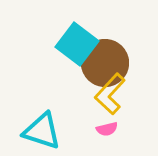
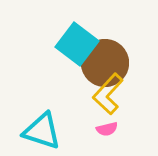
yellow L-shape: moved 2 px left
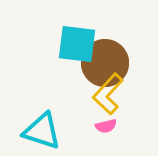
cyan square: rotated 30 degrees counterclockwise
pink semicircle: moved 1 px left, 3 px up
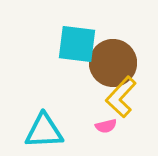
brown circle: moved 8 px right
yellow L-shape: moved 13 px right, 3 px down
cyan triangle: moved 2 px right; rotated 21 degrees counterclockwise
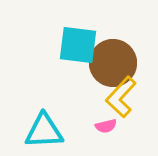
cyan square: moved 1 px right, 1 px down
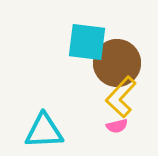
cyan square: moved 9 px right, 3 px up
brown circle: moved 4 px right
pink semicircle: moved 11 px right
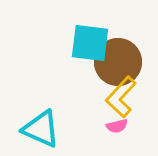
cyan square: moved 3 px right, 1 px down
brown circle: moved 1 px right, 1 px up
cyan triangle: moved 3 px left, 2 px up; rotated 27 degrees clockwise
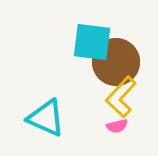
cyan square: moved 2 px right, 1 px up
brown circle: moved 2 px left
cyan triangle: moved 5 px right, 11 px up
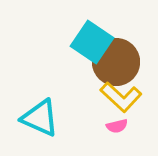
cyan square: rotated 27 degrees clockwise
yellow L-shape: rotated 90 degrees counterclockwise
cyan triangle: moved 6 px left
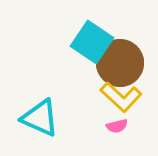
brown circle: moved 4 px right, 1 px down
